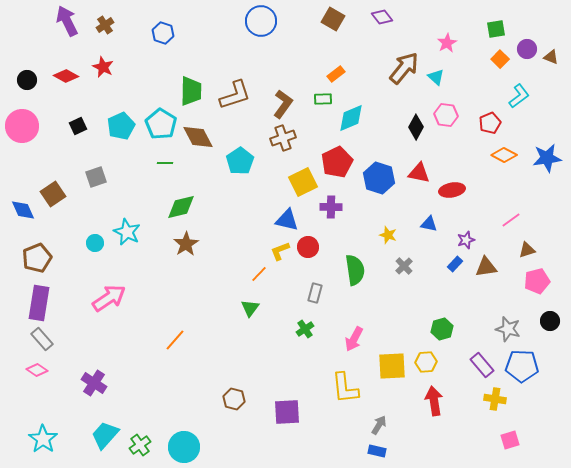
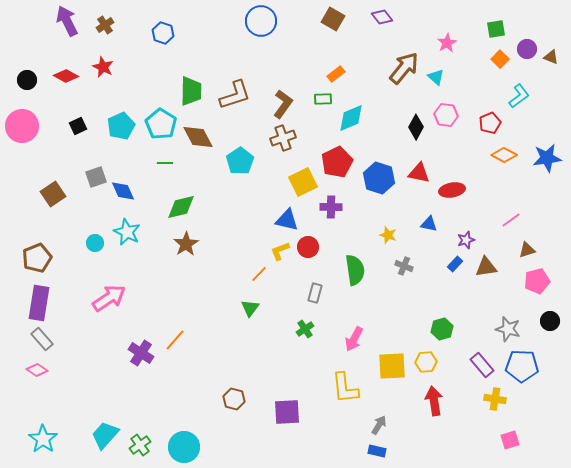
blue diamond at (23, 210): moved 100 px right, 19 px up
gray cross at (404, 266): rotated 24 degrees counterclockwise
purple cross at (94, 383): moved 47 px right, 30 px up
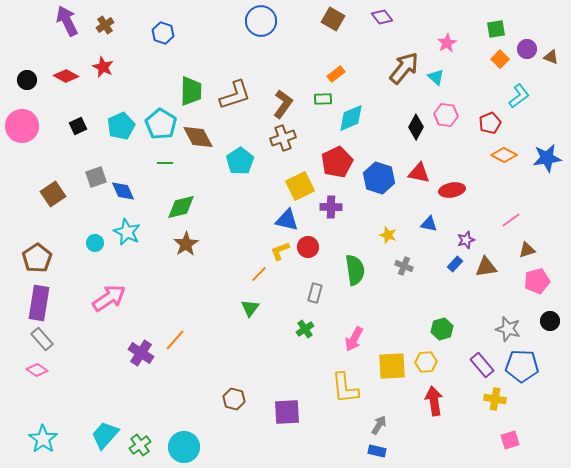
yellow square at (303, 182): moved 3 px left, 4 px down
brown pentagon at (37, 258): rotated 12 degrees counterclockwise
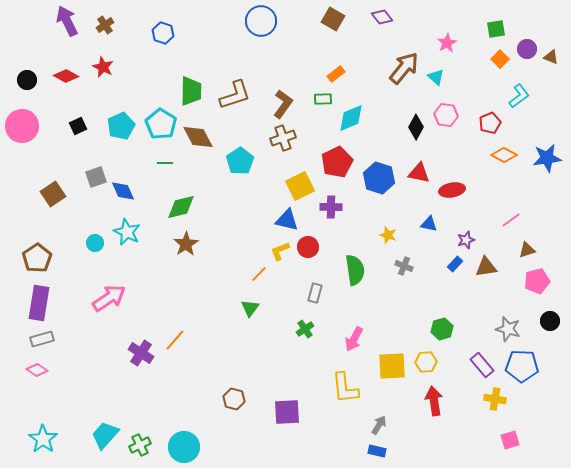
gray rectangle at (42, 339): rotated 65 degrees counterclockwise
green cross at (140, 445): rotated 10 degrees clockwise
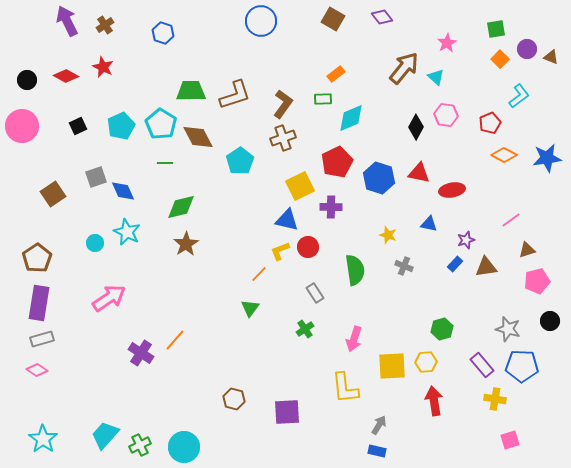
green trapezoid at (191, 91): rotated 92 degrees counterclockwise
gray rectangle at (315, 293): rotated 48 degrees counterclockwise
pink arrow at (354, 339): rotated 10 degrees counterclockwise
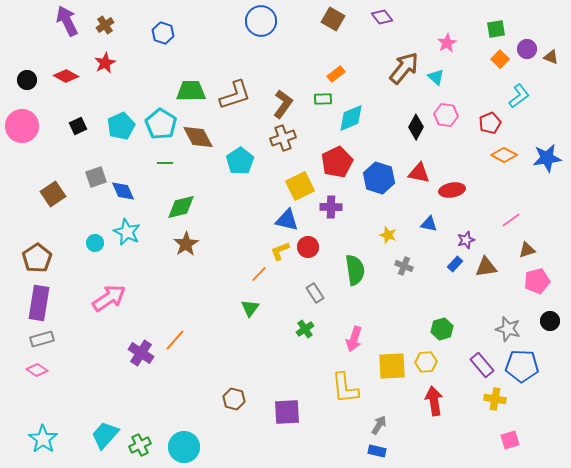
red star at (103, 67): moved 2 px right, 4 px up; rotated 20 degrees clockwise
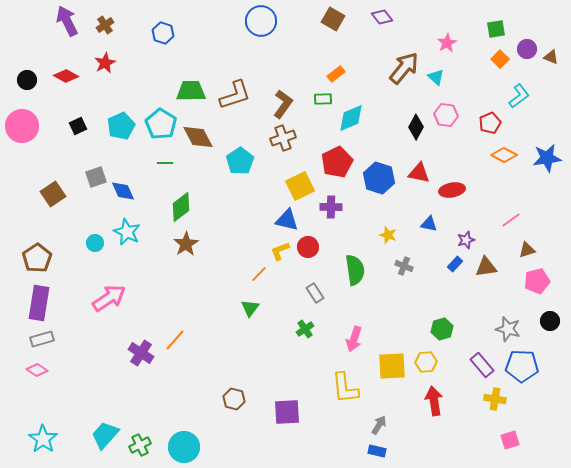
green diamond at (181, 207): rotated 24 degrees counterclockwise
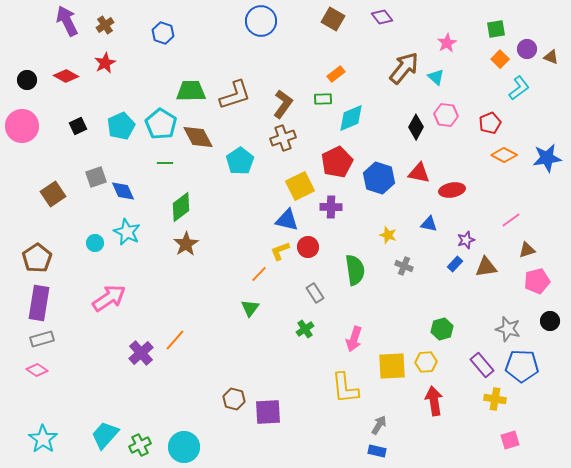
cyan L-shape at (519, 96): moved 8 px up
purple cross at (141, 353): rotated 15 degrees clockwise
purple square at (287, 412): moved 19 px left
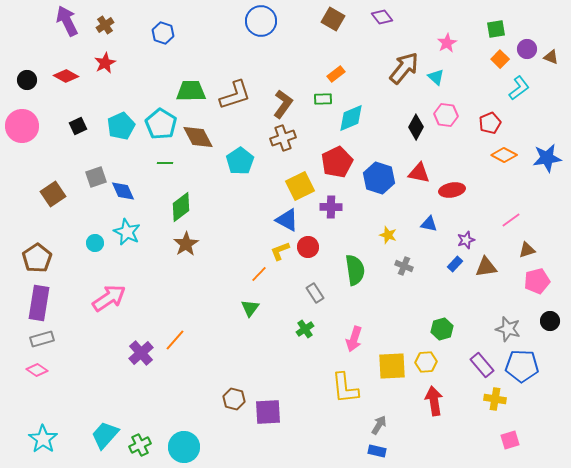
blue triangle at (287, 220): rotated 15 degrees clockwise
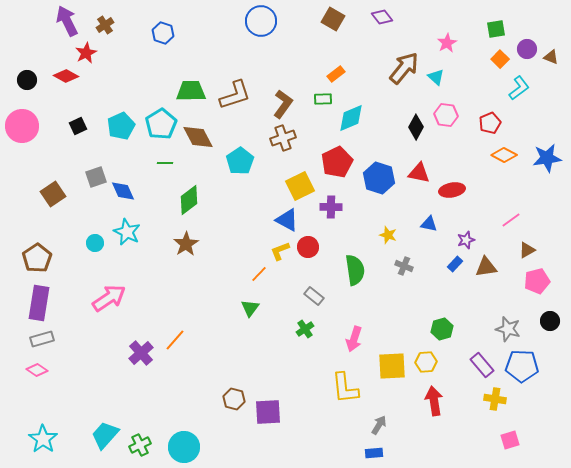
red star at (105, 63): moved 19 px left, 10 px up
cyan pentagon at (161, 124): rotated 8 degrees clockwise
green diamond at (181, 207): moved 8 px right, 7 px up
brown triangle at (527, 250): rotated 12 degrees counterclockwise
gray rectangle at (315, 293): moved 1 px left, 3 px down; rotated 18 degrees counterclockwise
blue rectangle at (377, 451): moved 3 px left, 2 px down; rotated 18 degrees counterclockwise
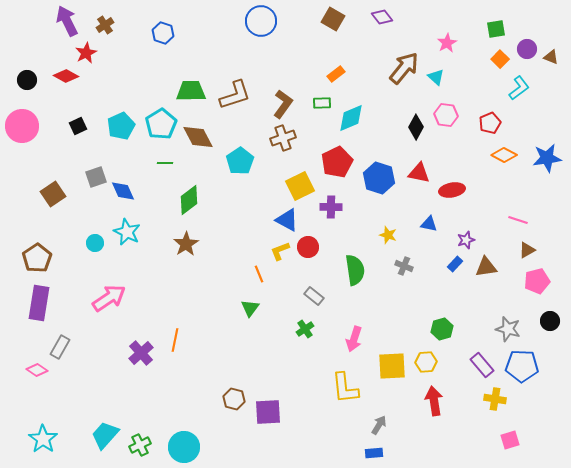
green rectangle at (323, 99): moved 1 px left, 4 px down
pink line at (511, 220): moved 7 px right; rotated 54 degrees clockwise
orange line at (259, 274): rotated 66 degrees counterclockwise
gray rectangle at (42, 339): moved 18 px right, 8 px down; rotated 45 degrees counterclockwise
orange line at (175, 340): rotated 30 degrees counterclockwise
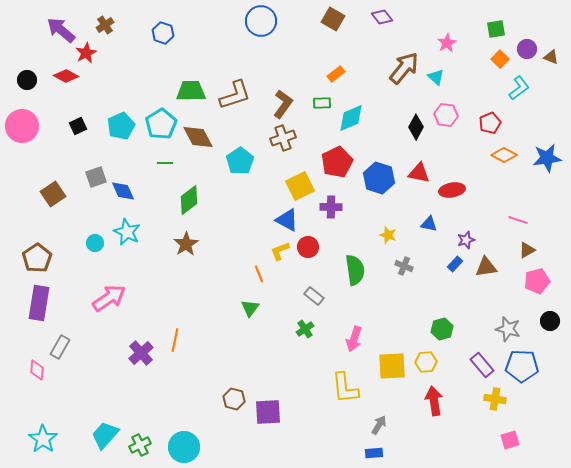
purple arrow at (67, 21): moved 6 px left, 9 px down; rotated 24 degrees counterclockwise
pink diamond at (37, 370): rotated 60 degrees clockwise
